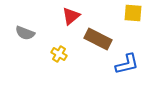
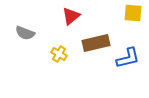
brown rectangle: moved 2 px left, 4 px down; rotated 40 degrees counterclockwise
blue L-shape: moved 1 px right, 6 px up
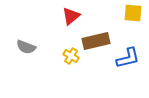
gray semicircle: moved 1 px right, 14 px down
brown rectangle: moved 2 px up
yellow cross: moved 12 px right, 2 px down
